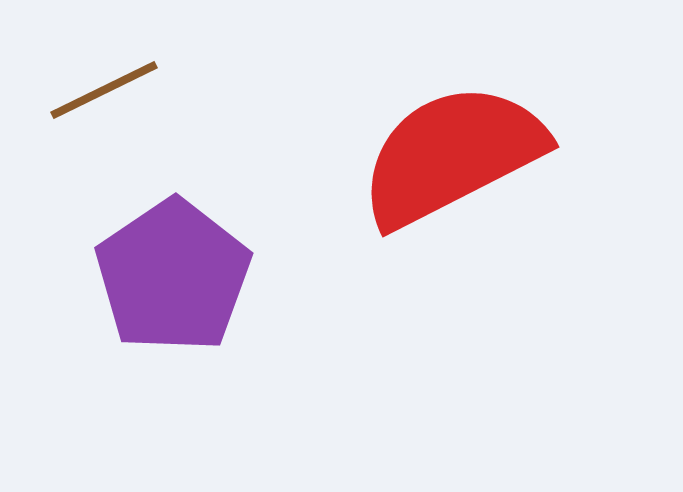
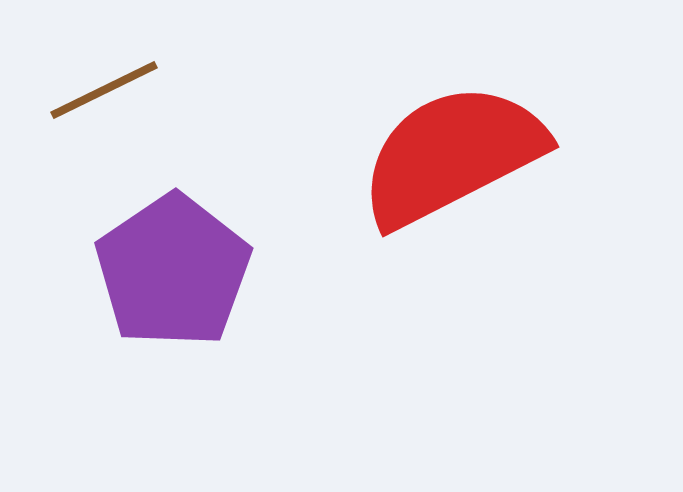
purple pentagon: moved 5 px up
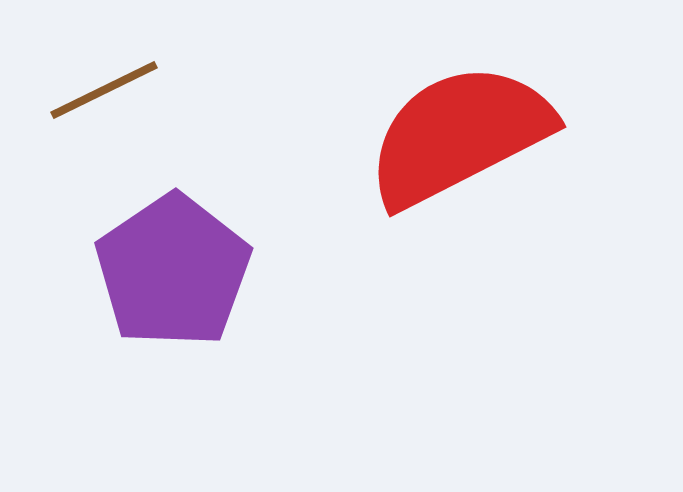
red semicircle: moved 7 px right, 20 px up
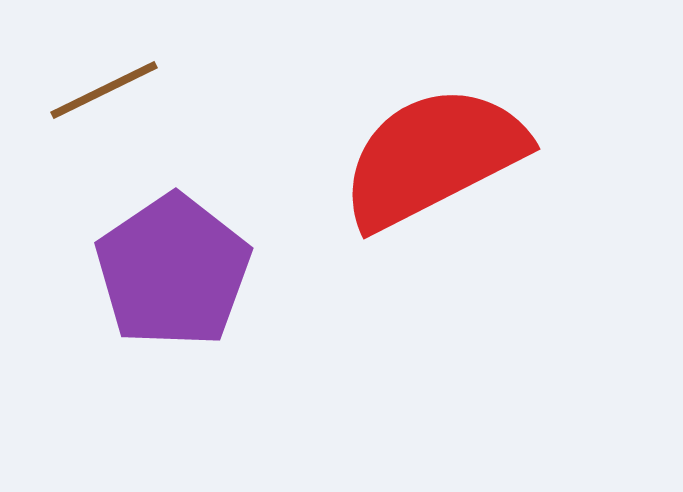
red semicircle: moved 26 px left, 22 px down
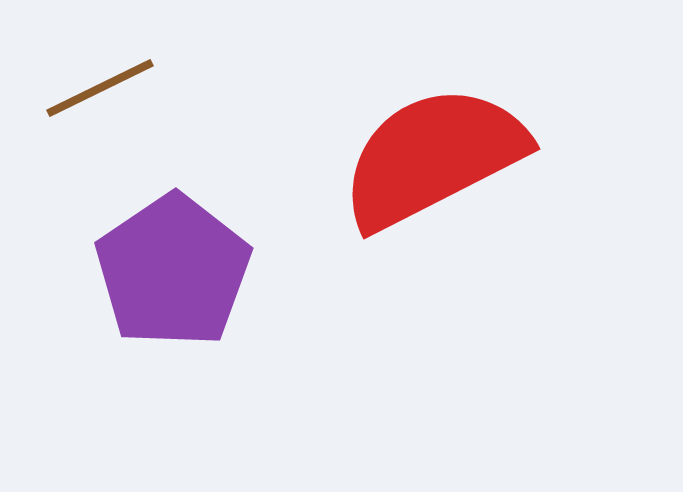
brown line: moved 4 px left, 2 px up
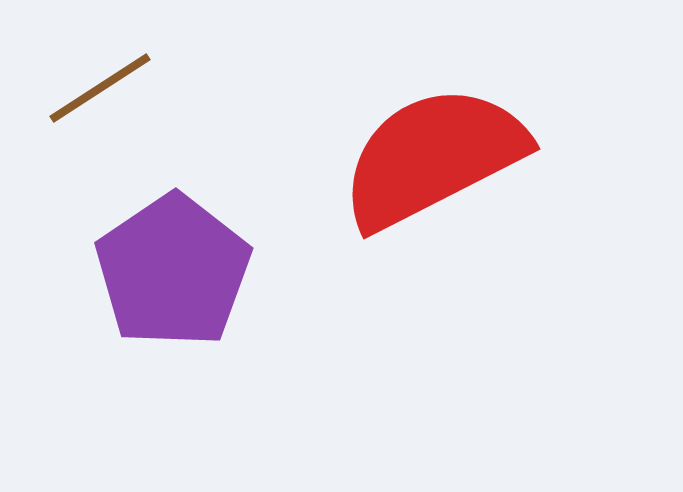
brown line: rotated 7 degrees counterclockwise
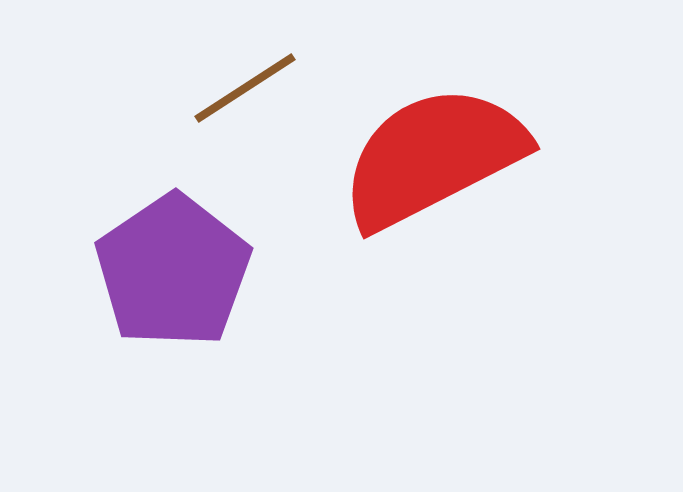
brown line: moved 145 px right
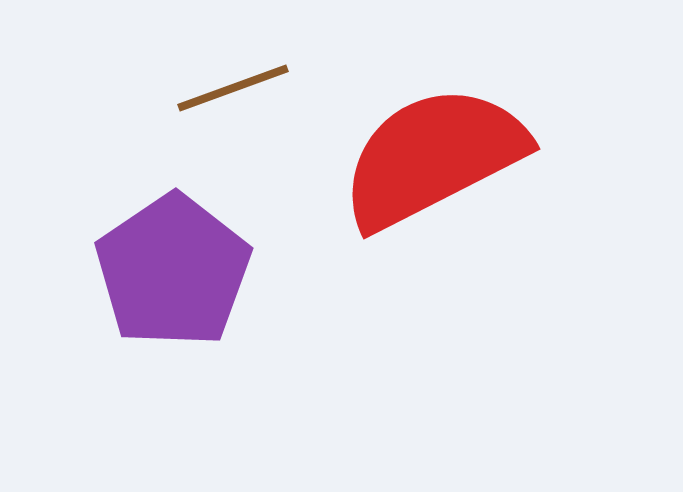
brown line: moved 12 px left; rotated 13 degrees clockwise
